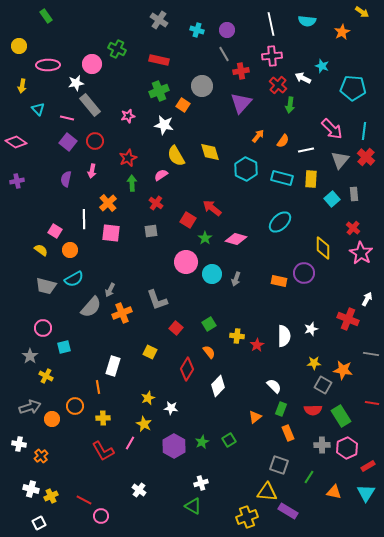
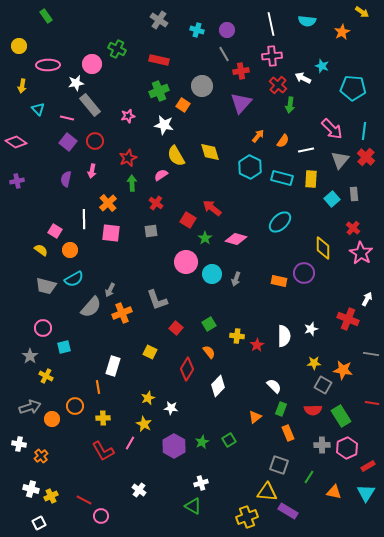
cyan hexagon at (246, 169): moved 4 px right, 2 px up
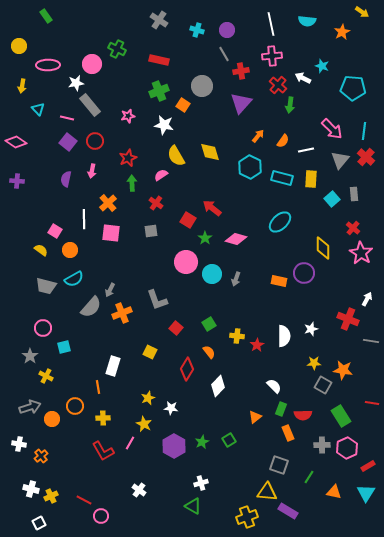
purple cross at (17, 181): rotated 16 degrees clockwise
gray line at (371, 354): moved 13 px up
red semicircle at (313, 410): moved 10 px left, 5 px down
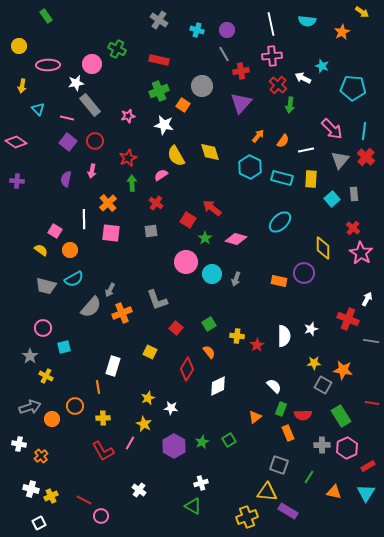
white diamond at (218, 386): rotated 20 degrees clockwise
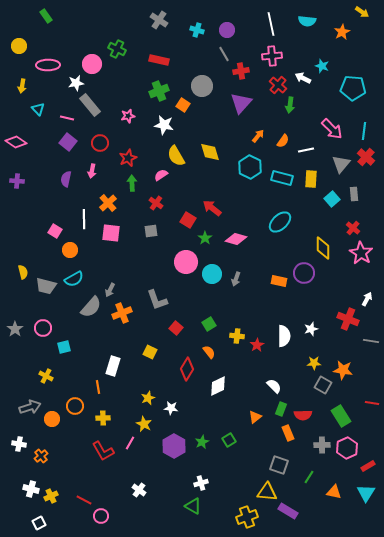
red circle at (95, 141): moved 5 px right, 2 px down
gray triangle at (340, 160): moved 1 px right, 4 px down
yellow semicircle at (41, 250): moved 18 px left, 22 px down; rotated 40 degrees clockwise
gray star at (30, 356): moved 15 px left, 27 px up
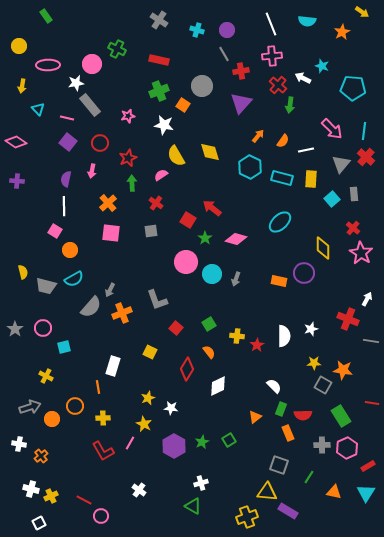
white line at (271, 24): rotated 10 degrees counterclockwise
white line at (84, 219): moved 20 px left, 13 px up
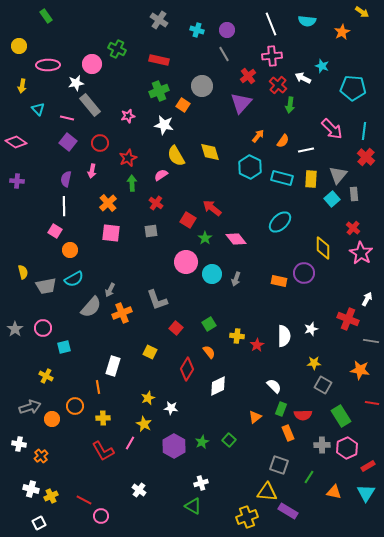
red cross at (241, 71): moved 7 px right, 5 px down; rotated 28 degrees counterclockwise
gray triangle at (341, 164): moved 3 px left, 11 px down
pink diamond at (236, 239): rotated 35 degrees clockwise
gray trapezoid at (46, 286): rotated 25 degrees counterclockwise
orange star at (343, 370): moved 17 px right
green square at (229, 440): rotated 16 degrees counterclockwise
